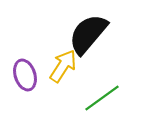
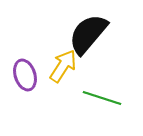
green line: rotated 54 degrees clockwise
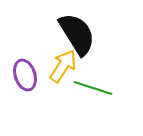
black semicircle: moved 11 px left; rotated 108 degrees clockwise
green line: moved 9 px left, 10 px up
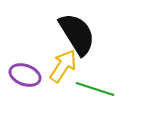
purple ellipse: rotated 52 degrees counterclockwise
green line: moved 2 px right, 1 px down
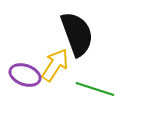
black semicircle: rotated 12 degrees clockwise
yellow arrow: moved 8 px left, 1 px up
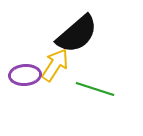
black semicircle: rotated 69 degrees clockwise
purple ellipse: rotated 24 degrees counterclockwise
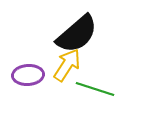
yellow arrow: moved 12 px right
purple ellipse: moved 3 px right
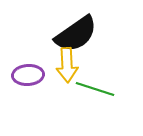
black semicircle: moved 1 px left; rotated 6 degrees clockwise
yellow arrow: rotated 144 degrees clockwise
